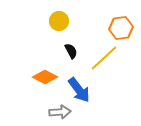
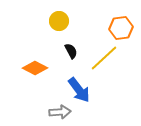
orange diamond: moved 10 px left, 9 px up
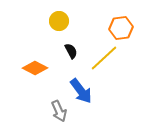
blue arrow: moved 2 px right, 1 px down
gray arrow: moved 1 px left, 1 px up; rotated 70 degrees clockwise
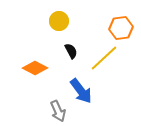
gray arrow: moved 1 px left
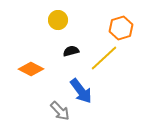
yellow circle: moved 1 px left, 1 px up
orange hexagon: rotated 10 degrees counterclockwise
black semicircle: rotated 77 degrees counterclockwise
orange diamond: moved 4 px left, 1 px down
gray arrow: moved 2 px right; rotated 20 degrees counterclockwise
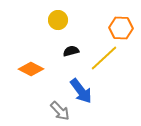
orange hexagon: rotated 20 degrees clockwise
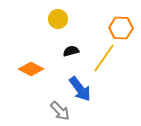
yellow circle: moved 1 px up
yellow line: rotated 12 degrees counterclockwise
blue arrow: moved 1 px left, 2 px up
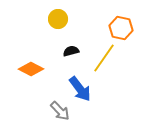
orange hexagon: rotated 10 degrees clockwise
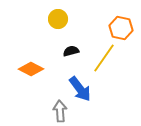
gray arrow: rotated 140 degrees counterclockwise
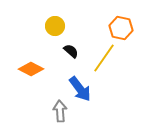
yellow circle: moved 3 px left, 7 px down
black semicircle: rotated 56 degrees clockwise
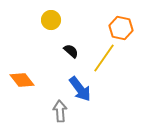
yellow circle: moved 4 px left, 6 px up
orange diamond: moved 9 px left, 11 px down; rotated 25 degrees clockwise
